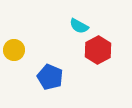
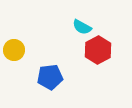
cyan semicircle: moved 3 px right, 1 px down
blue pentagon: rotated 30 degrees counterclockwise
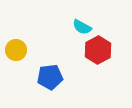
yellow circle: moved 2 px right
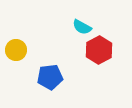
red hexagon: moved 1 px right
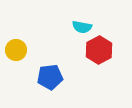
cyan semicircle: rotated 18 degrees counterclockwise
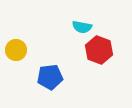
red hexagon: rotated 12 degrees counterclockwise
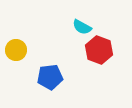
cyan semicircle: rotated 18 degrees clockwise
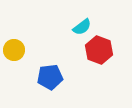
cyan semicircle: rotated 66 degrees counterclockwise
yellow circle: moved 2 px left
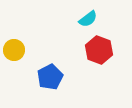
cyan semicircle: moved 6 px right, 8 px up
blue pentagon: rotated 20 degrees counterclockwise
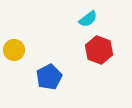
blue pentagon: moved 1 px left
